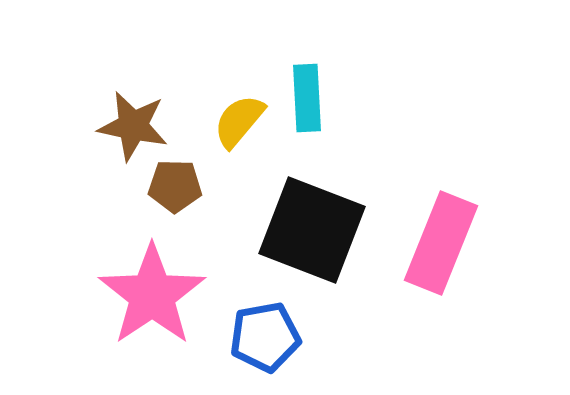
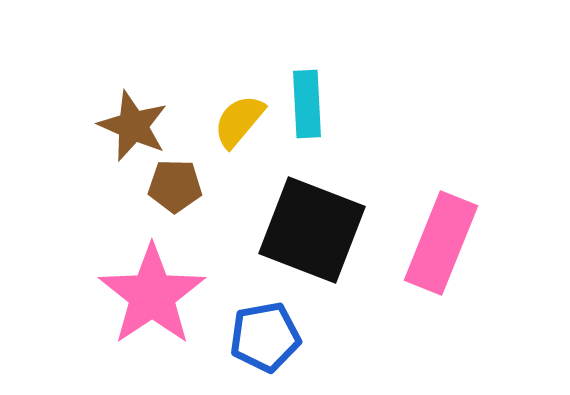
cyan rectangle: moved 6 px down
brown star: rotated 12 degrees clockwise
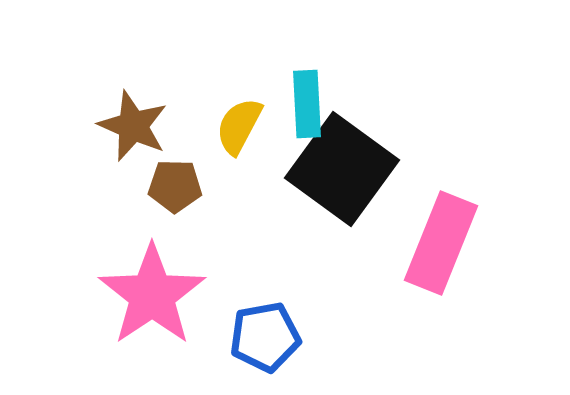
yellow semicircle: moved 5 px down; rotated 12 degrees counterclockwise
black square: moved 30 px right, 61 px up; rotated 15 degrees clockwise
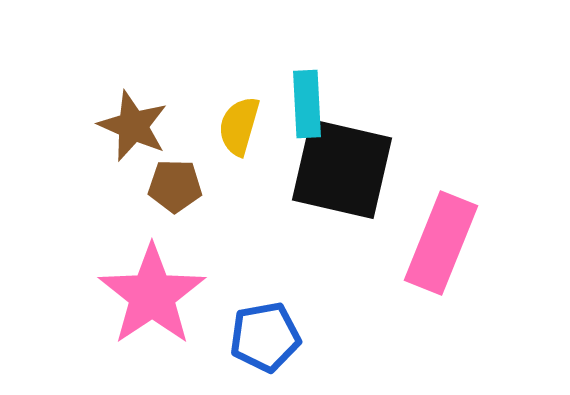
yellow semicircle: rotated 12 degrees counterclockwise
black square: rotated 23 degrees counterclockwise
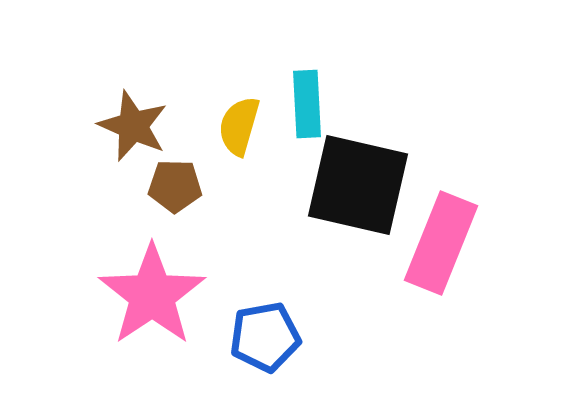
black square: moved 16 px right, 16 px down
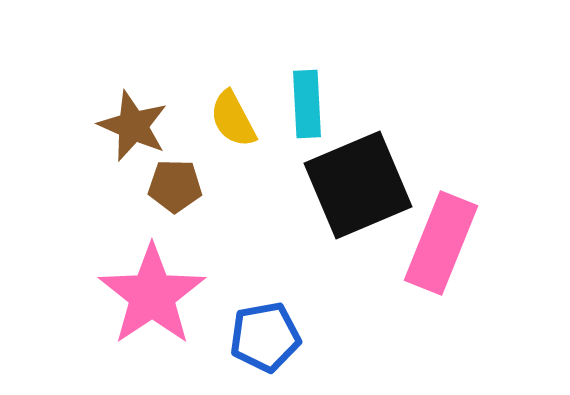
yellow semicircle: moved 6 px left, 7 px up; rotated 44 degrees counterclockwise
black square: rotated 36 degrees counterclockwise
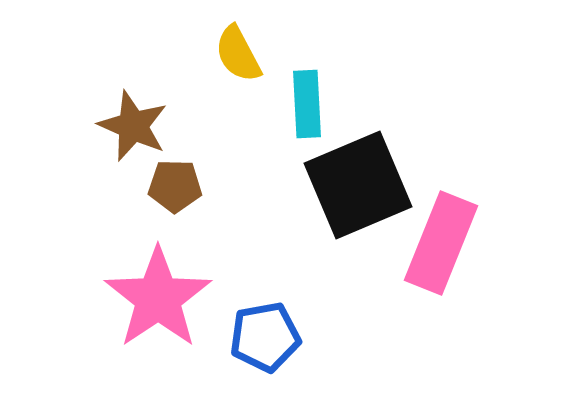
yellow semicircle: moved 5 px right, 65 px up
pink star: moved 6 px right, 3 px down
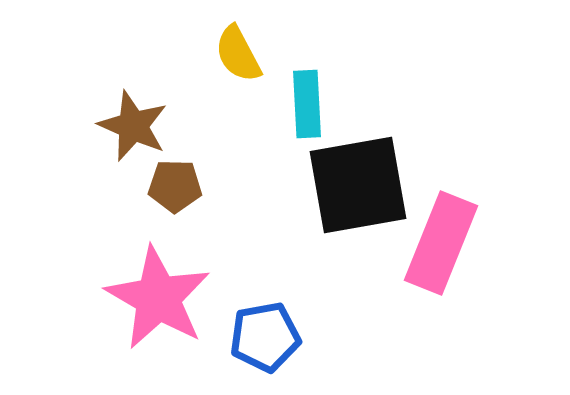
black square: rotated 13 degrees clockwise
pink star: rotated 8 degrees counterclockwise
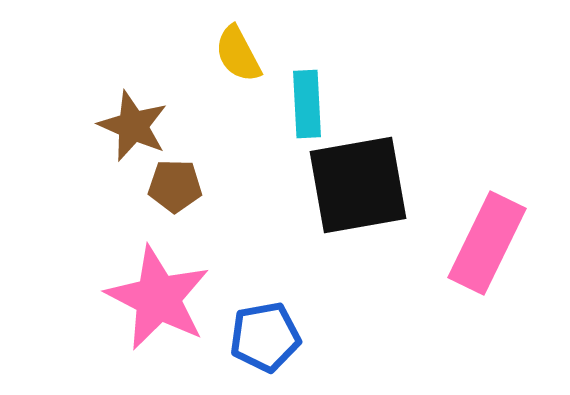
pink rectangle: moved 46 px right; rotated 4 degrees clockwise
pink star: rotated 3 degrees counterclockwise
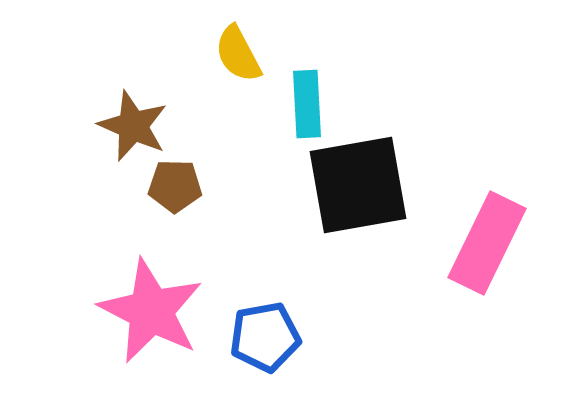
pink star: moved 7 px left, 13 px down
